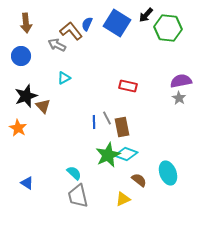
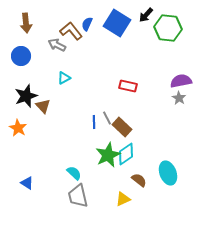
brown rectangle: rotated 36 degrees counterclockwise
cyan diamond: rotated 55 degrees counterclockwise
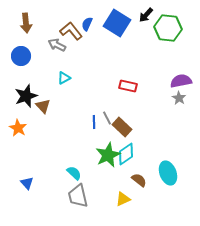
blue triangle: rotated 16 degrees clockwise
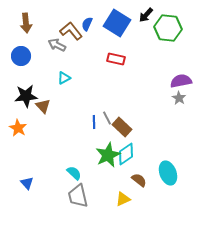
red rectangle: moved 12 px left, 27 px up
black star: rotated 15 degrees clockwise
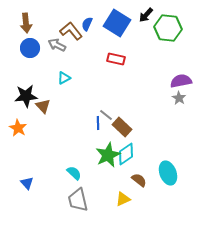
blue circle: moved 9 px right, 8 px up
gray line: moved 1 px left, 3 px up; rotated 24 degrees counterclockwise
blue line: moved 4 px right, 1 px down
gray trapezoid: moved 4 px down
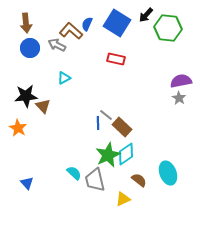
brown L-shape: rotated 10 degrees counterclockwise
gray trapezoid: moved 17 px right, 20 px up
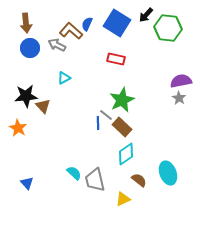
green star: moved 14 px right, 55 px up
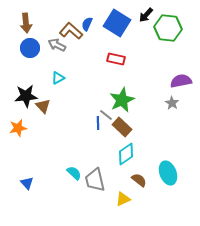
cyan triangle: moved 6 px left
gray star: moved 7 px left, 5 px down
orange star: rotated 30 degrees clockwise
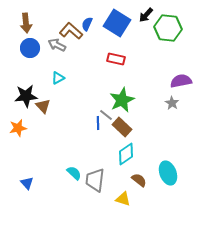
gray trapezoid: rotated 20 degrees clockwise
yellow triangle: rotated 42 degrees clockwise
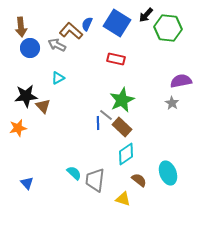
brown arrow: moved 5 px left, 4 px down
